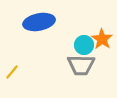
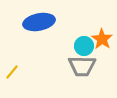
cyan circle: moved 1 px down
gray trapezoid: moved 1 px right, 1 px down
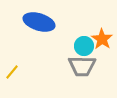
blue ellipse: rotated 28 degrees clockwise
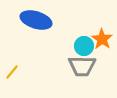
blue ellipse: moved 3 px left, 2 px up
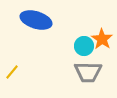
gray trapezoid: moved 6 px right, 6 px down
